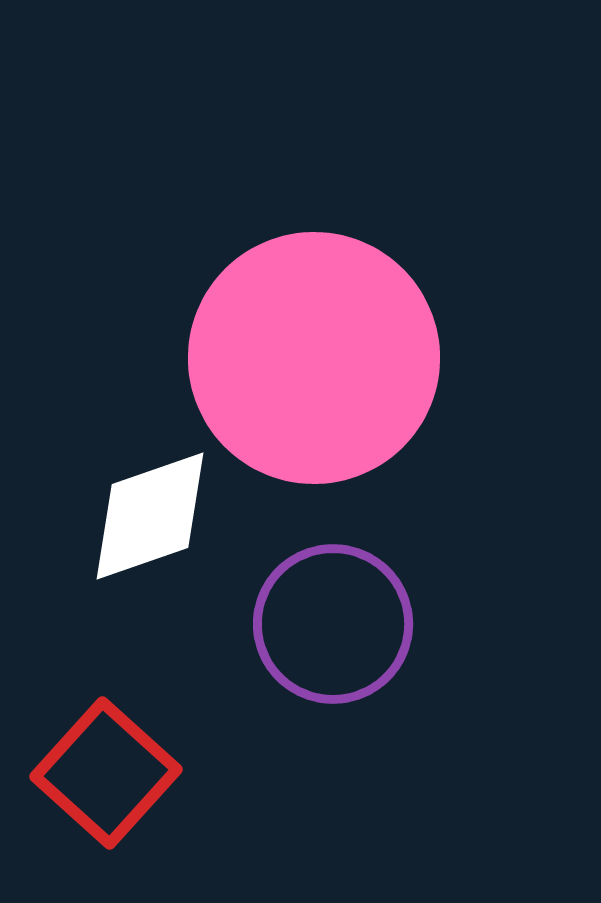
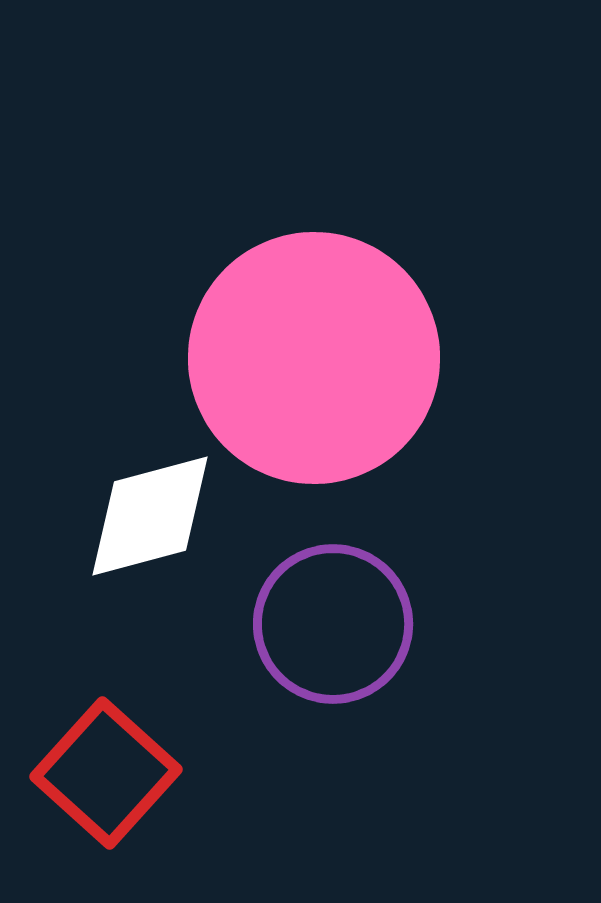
white diamond: rotated 4 degrees clockwise
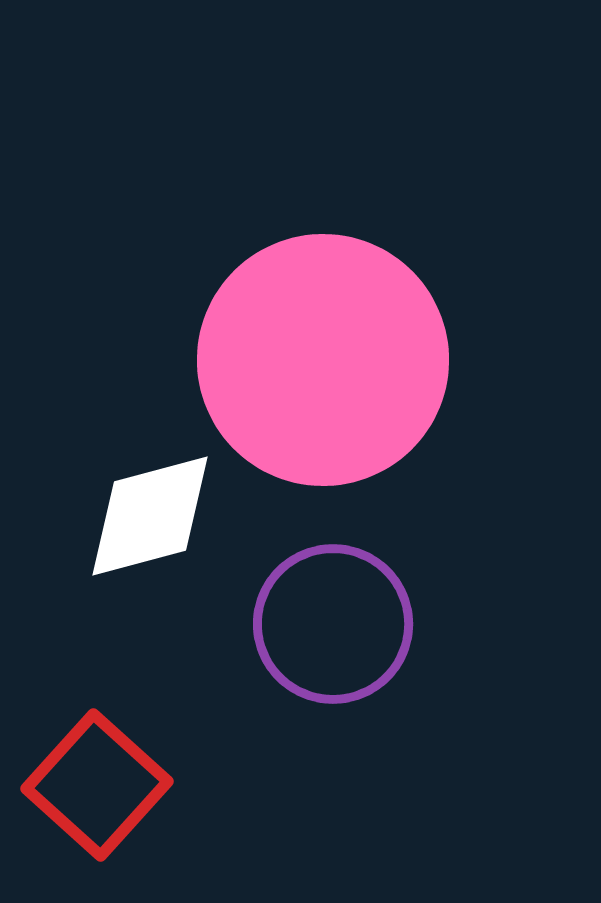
pink circle: moved 9 px right, 2 px down
red square: moved 9 px left, 12 px down
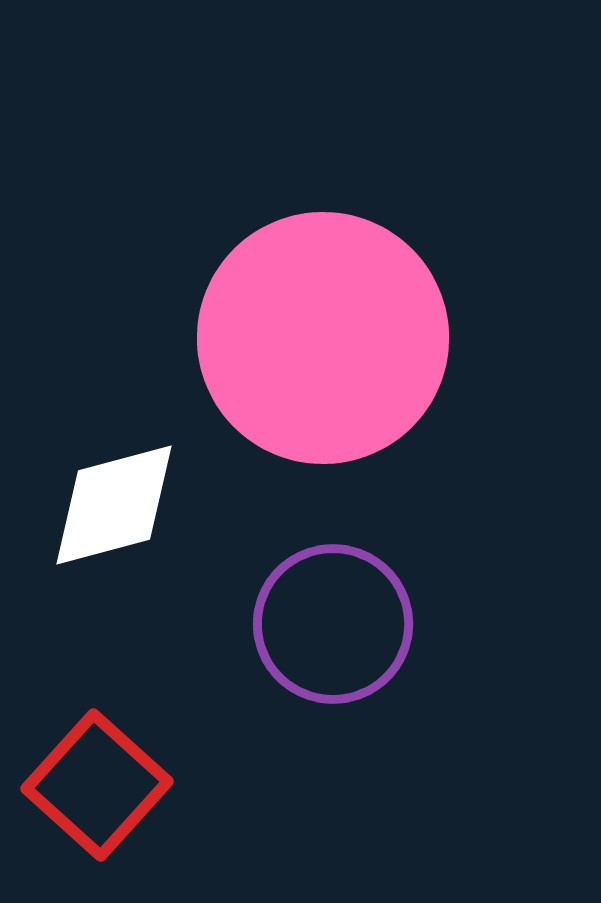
pink circle: moved 22 px up
white diamond: moved 36 px left, 11 px up
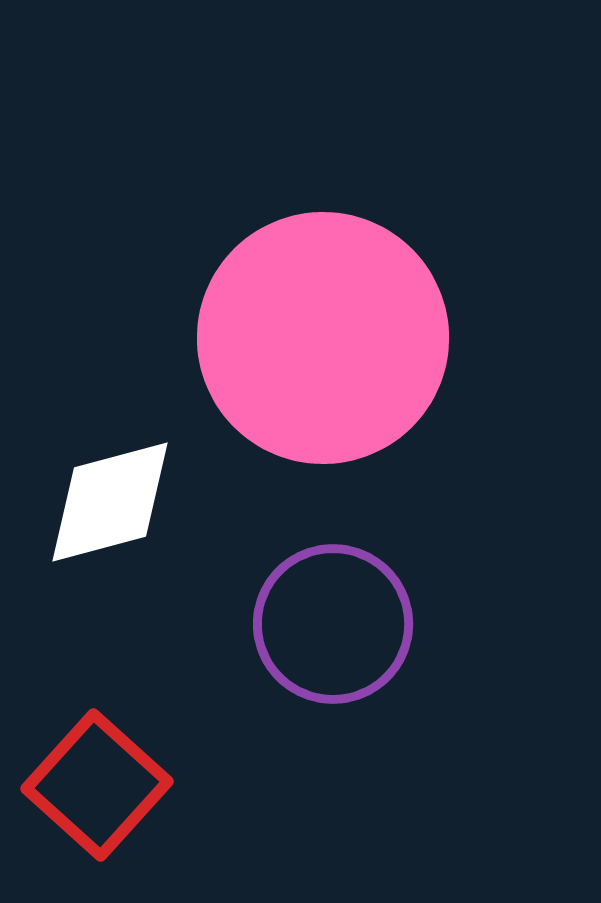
white diamond: moved 4 px left, 3 px up
